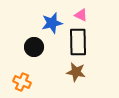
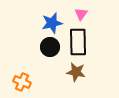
pink triangle: moved 1 px up; rotated 40 degrees clockwise
black circle: moved 16 px right
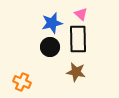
pink triangle: rotated 24 degrees counterclockwise
black rectangle: moved 3 px up
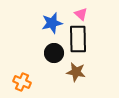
black circle: moved 4 px right, 6 px down
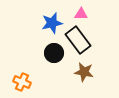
pink triangle: rotated 40 degrees counterclockwise
black rectangle: moved 1 px down; rotated 36 degrees counterclockwise
brown star: moved 8 px right
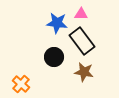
blue star: moved 5 px right; rotated 20 degrees clockwise
black rectangle: moved 4 px right, 1 px down
black circle: moved 4 px down
orange cross: moved 1 px left, 2 px down; rotated 18 degrees clockwise
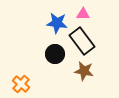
pink triangle: moved 2 px right
black circle: moved 1 px right, 3 px up
brown star: moved 1 px up
